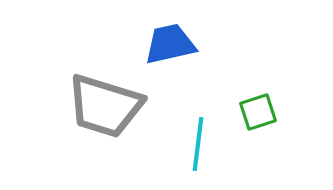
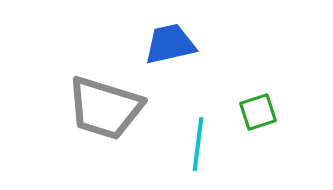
gray trapezoid: moved 2 px down
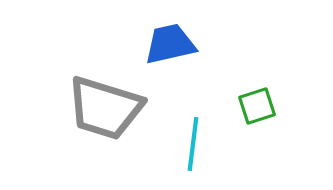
green square: moved 1 px left, 6 px up
cyan line: moved 5 px left
